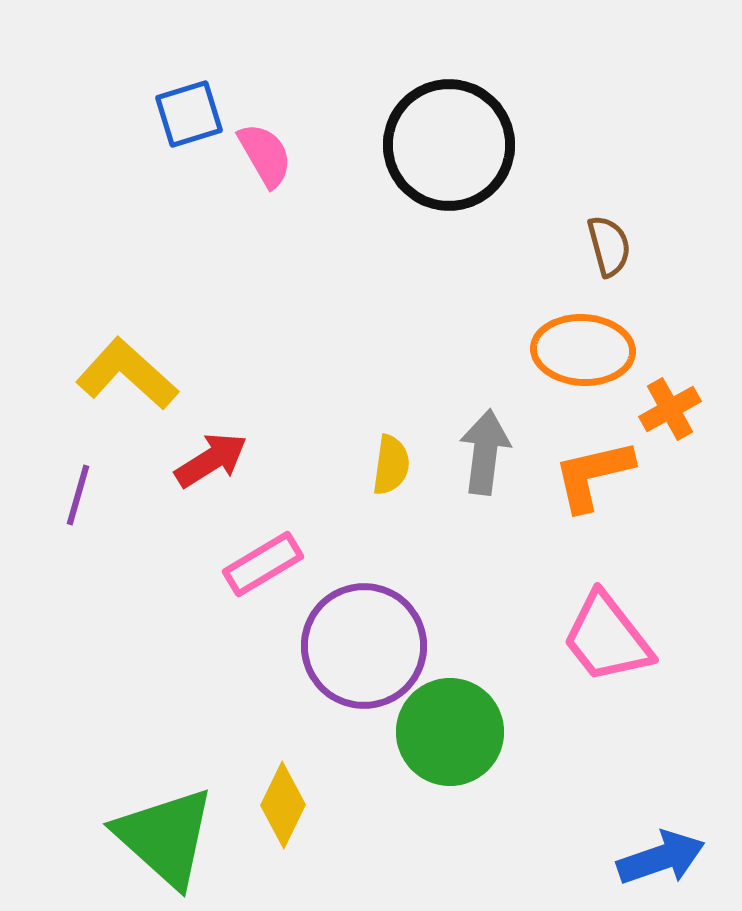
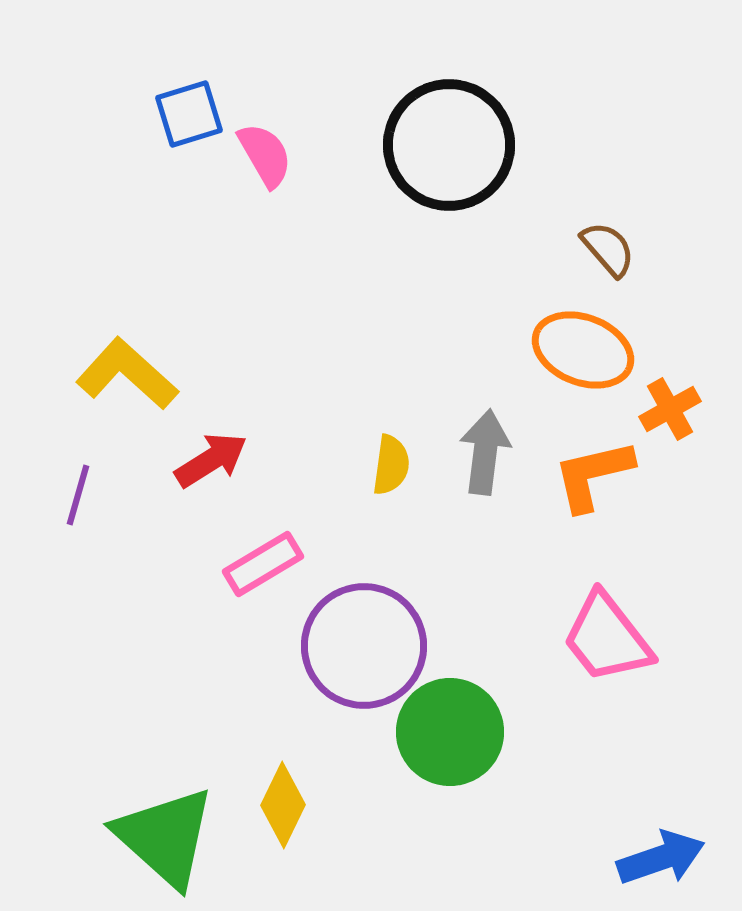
brown semicircle: moved 1 px left, 3 px down; rotated 26 degrees counterclockwise
orange ellipse: rotated 18 degrees clockwise
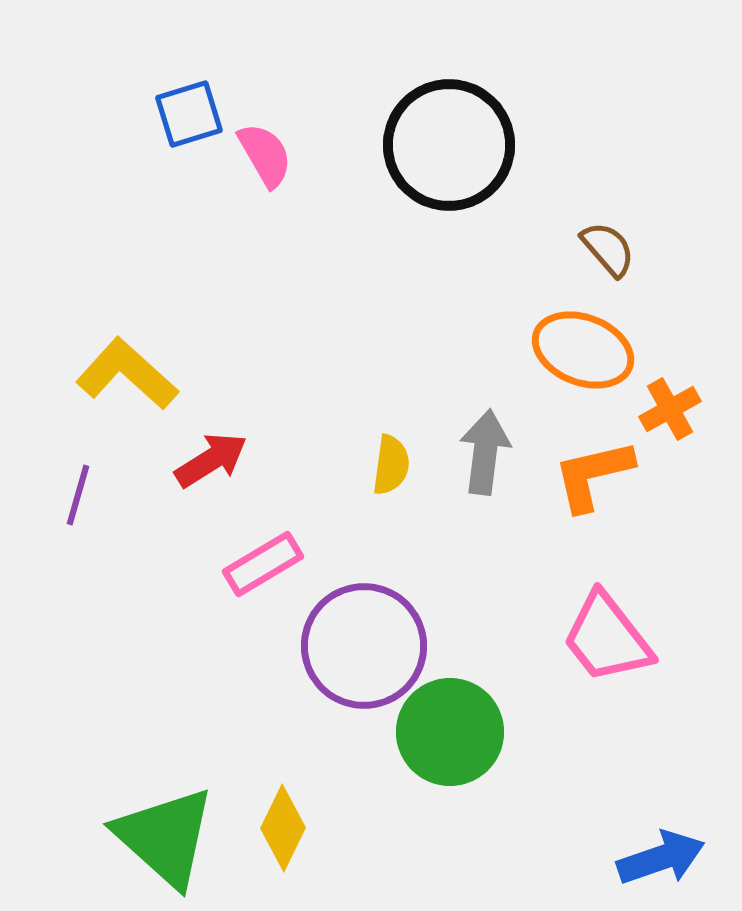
yellow diamond: moved 23 px down
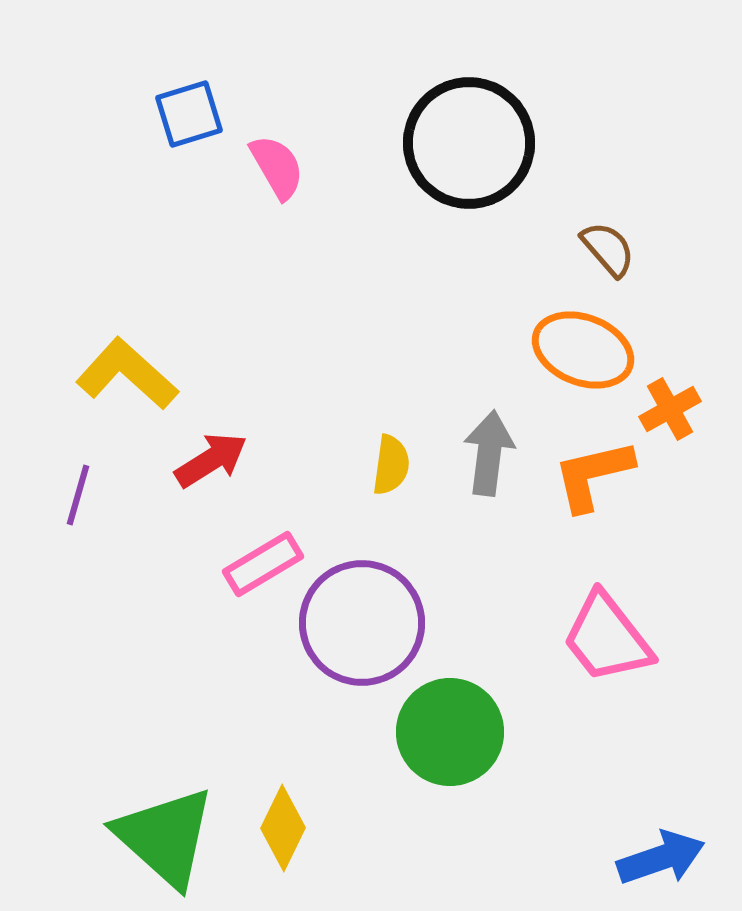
black circle: moved 20 px right, 2 px up
pink semicircle: moved 12 px right, 12 px down
gray arrow: moved 4 px right, 1 px down
purple circle: moved 2 px left, 23 px up
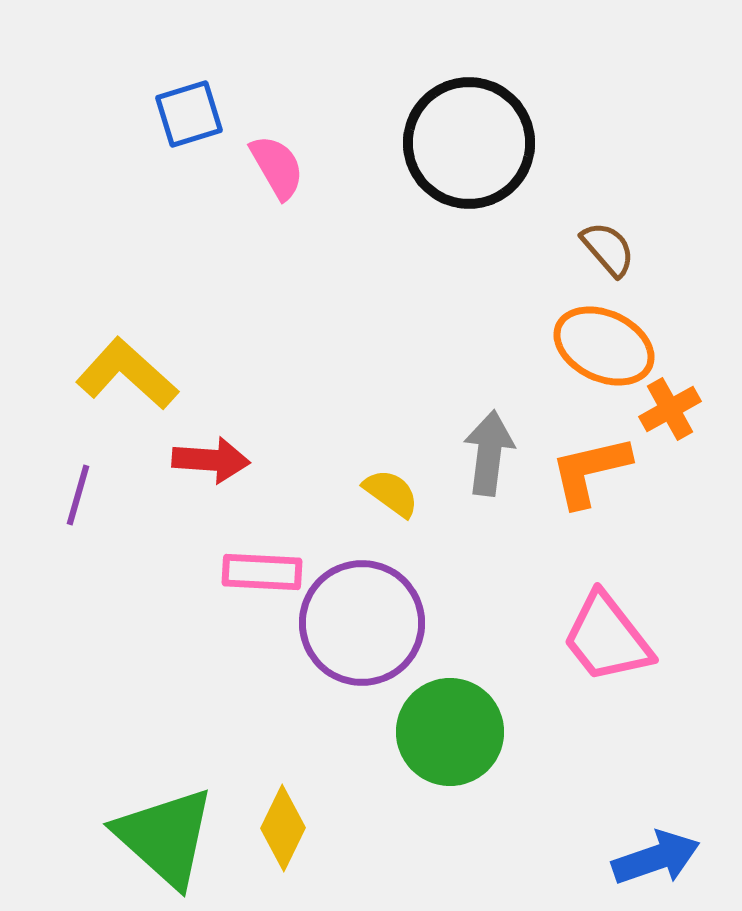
orange ellipse: moved 21 px right, 4 px up; rotated 4 degrees clockwise
red arrow: rotated 36 degrees clockwise
yellow semicircle: moved 28 px down; rotated 62 degrees counterclockwise
orange L-shape: moved 3 px left, 4 px up
pink rectangle: moved 1 px left, 8 px down; rotated 34 degrees clockwise
blue arrow: moved 5 px left
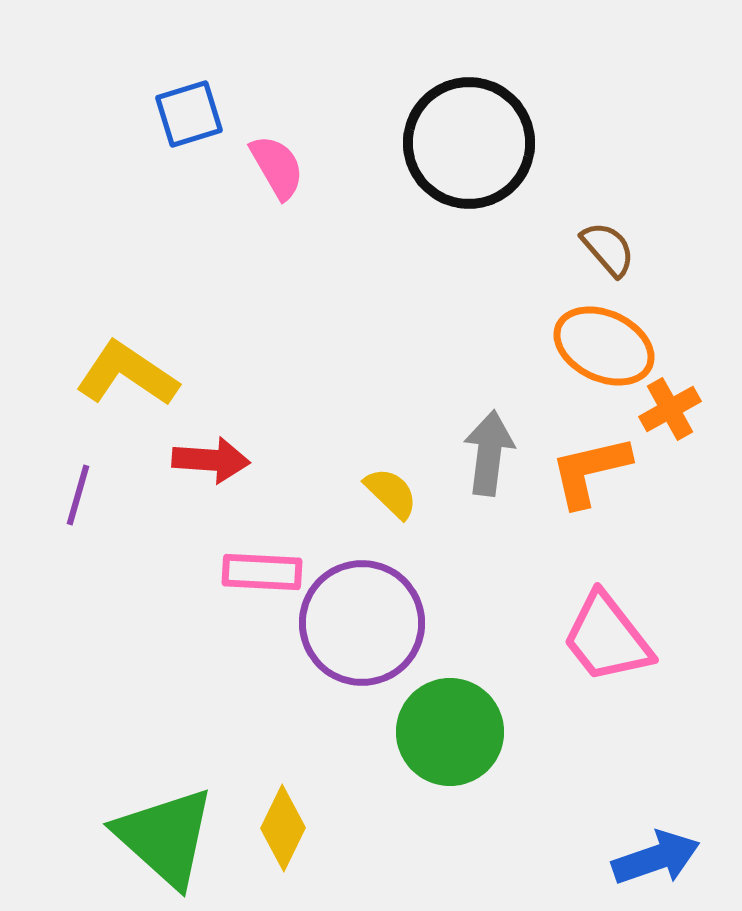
yellow L-shape: rotated 8 degrees counterclockwise
yellow semicircle: rotated 8 degrees clockwise
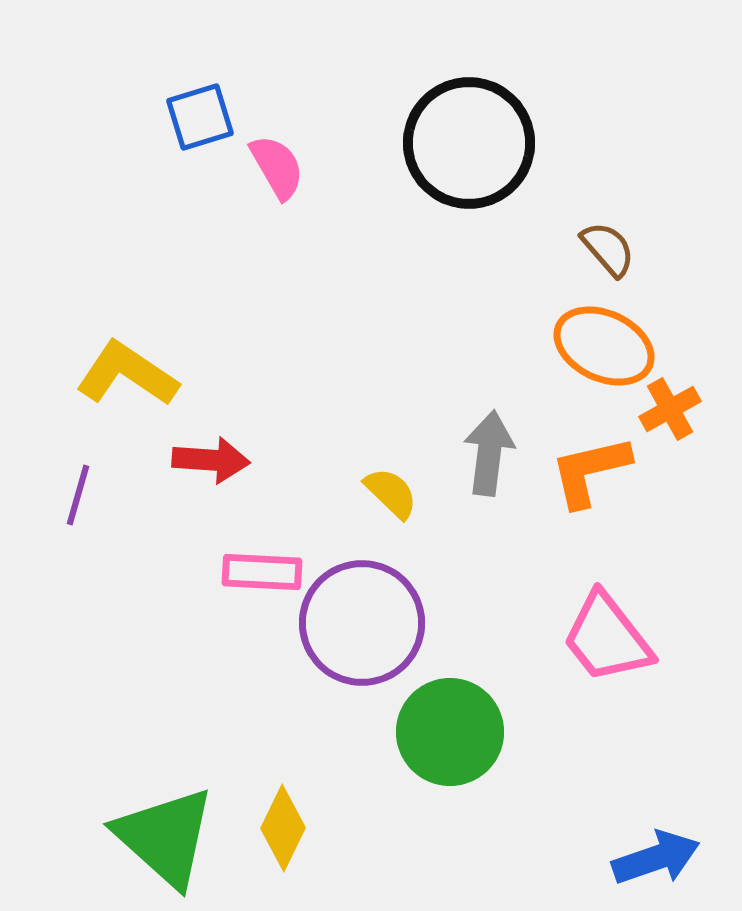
blue square: moved 11 px right, 3 px down
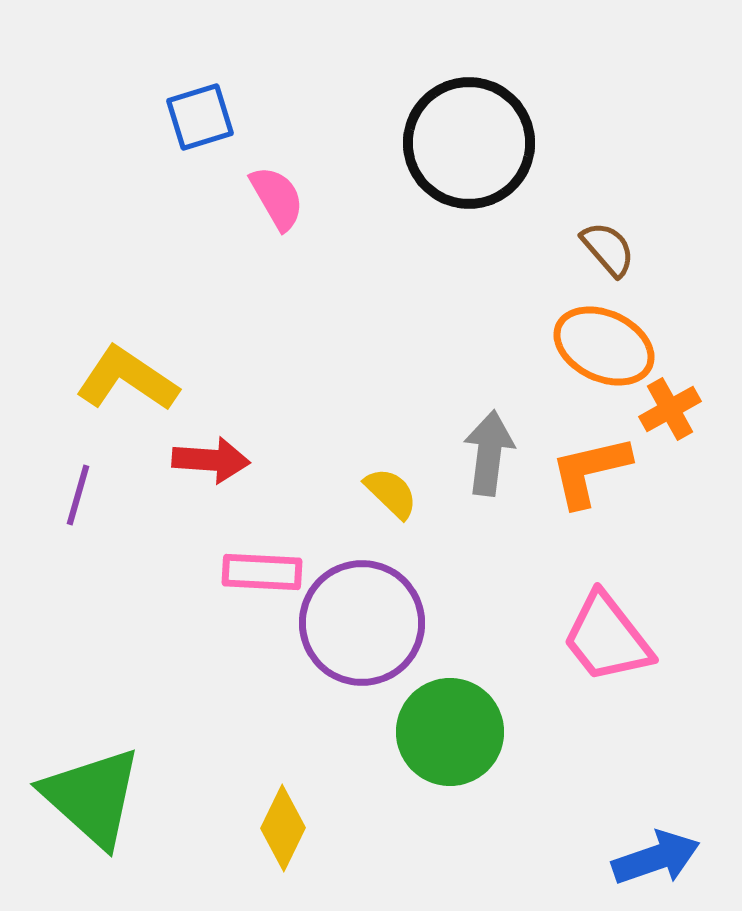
pink semicircle: moved 31 px down
yellow L-shape: moved 5 px down
green triangle: moved 73 px left, 40 px up
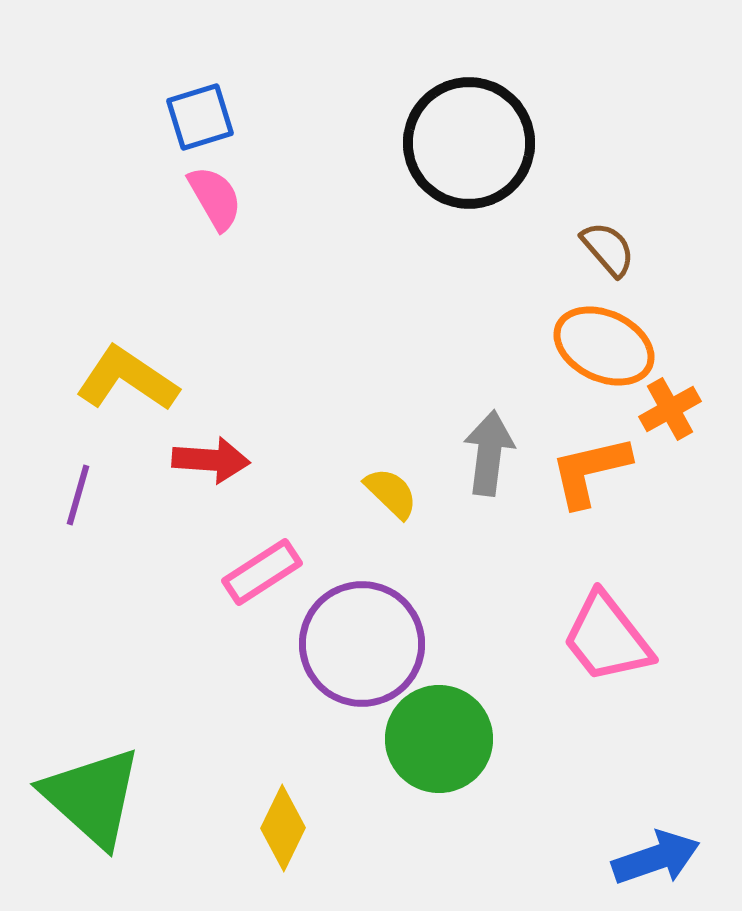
pink semicircle: moved 62 px left
pink rectangle: rotated 36 degrees counterclockwise
purple circle: moved 21 px down
green circle: moved 11 px left, 7 px down
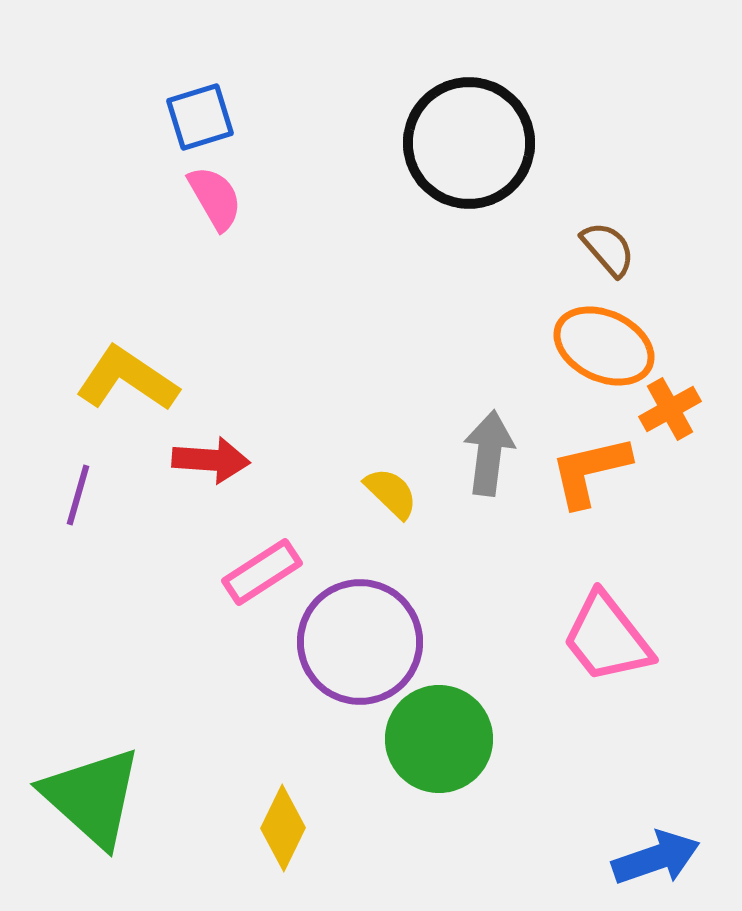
purple circle: moved 2 px left, 2 px up
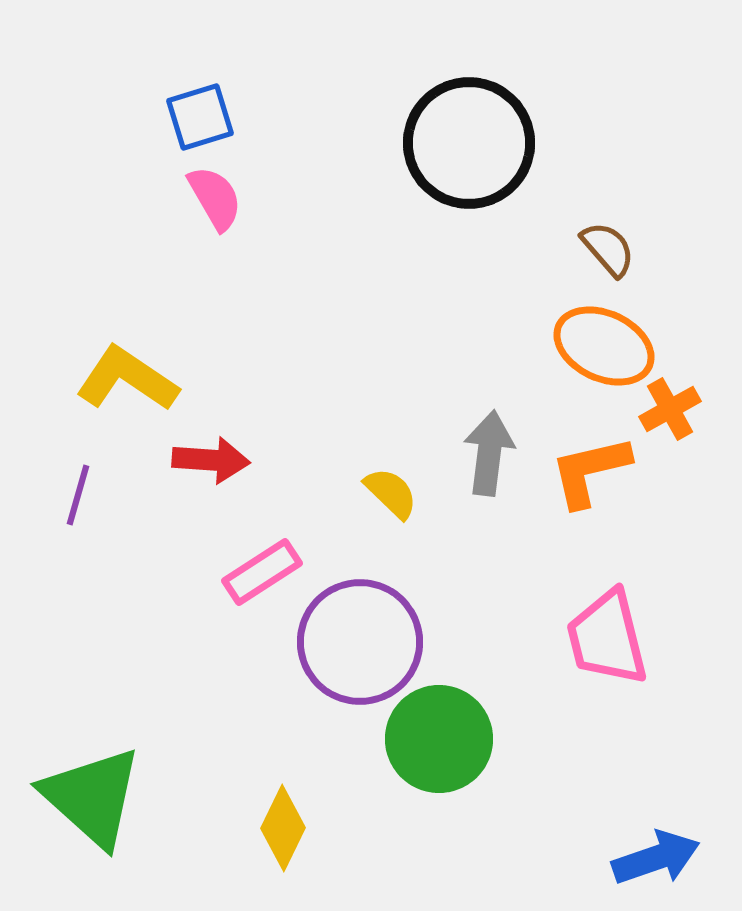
pink trapezoid: rotated 24 degrees clockwise
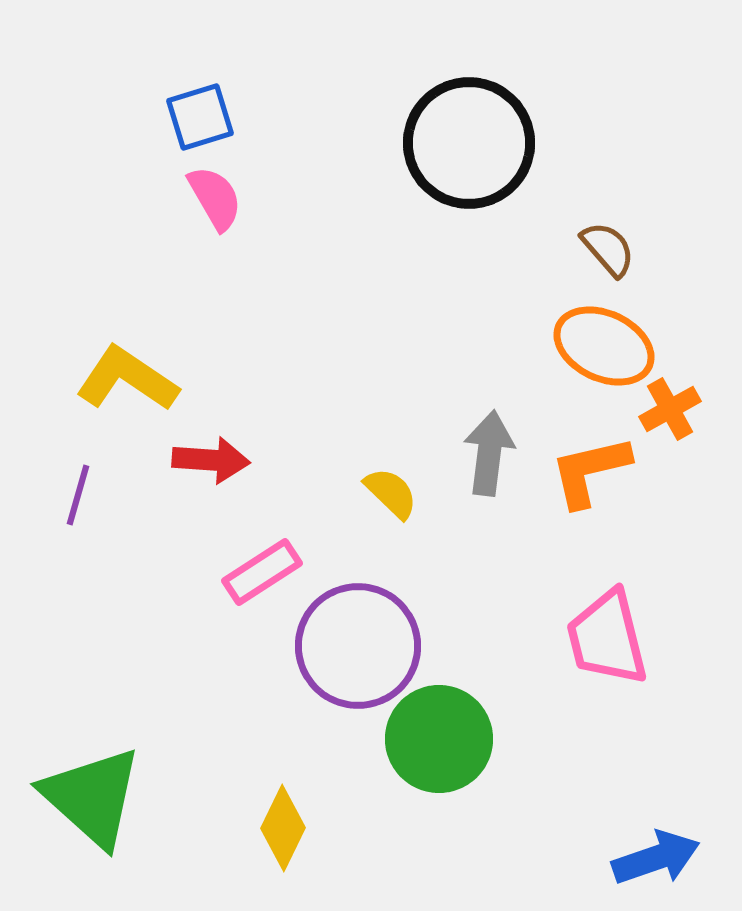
purple circle: moved 2 px left, 4 px down
